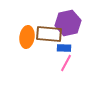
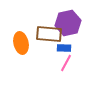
orange ellipse: moved 6 px left, 6 px down; rotated 20 degrees counterclockwise
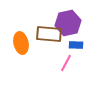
blue rectangle: moved 12 px right, 3 px up
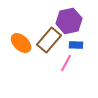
purple hexagon: moved 1 px right, 2 px up
brown rectangle: moved 6 px down; rotated 55 degrees counterclockwise
orange ellipse: rotated 35 degrees counterclockwise
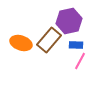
orange ellipse: rotated 25 degrees counterclockwise
pink line: moved 14 px right, 2 px up
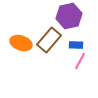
purple hexagon: moved 5 px up
